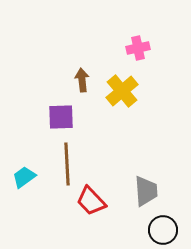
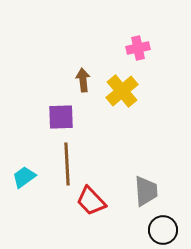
brown arrow: moved 1 px right
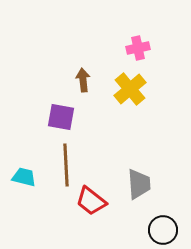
yellow cross: moved 8 px right, 2 px up
purple square: rotated 12 degrees clockwise
brown line: moved 1 px left, 1 px down
cyan trapezoid: rotated 50 degrees clockwise
gray trapezoid: moved 7 px left, 7 px up
red trapezoid: rotated 8 degrees counterclockwise
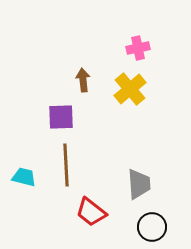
purple square: rotated 12 degrees counterclockwise
red trapezoid: moved 11 px down
black circle: moved 11 px left, 3 px up
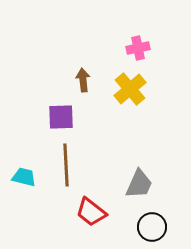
gray trapezoid: rotated 28 degrees clockwise
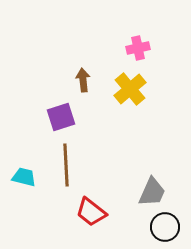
purple square: rotated 16 degrees counterclockwise
gray trapezoid: moved 13 px right, 8 px down
black circle: moved 13 px right
